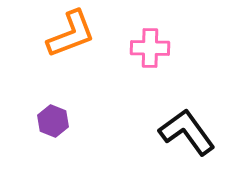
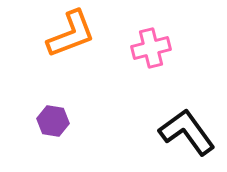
pink cross: moved 1 px right; rotated 15 degrees counterclockwise
purple hexagon: rotated 12 degrees counterclockwise
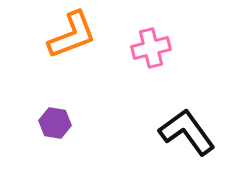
orange L-shape: moved 1 px right, 1 px down
purple hexagon: moved 2 px right, 2 px down
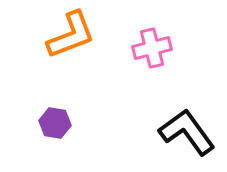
orange L-shape: moved 1 px left
pink cross: moved 1 px right
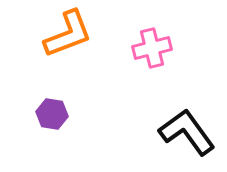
orange L-shape: moved 3 px left, 1 px up
purple hexagon: moved 3 px left, 9 px up
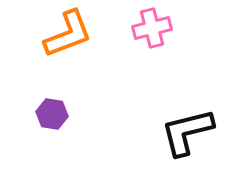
pink cross: moved 20 px up
black L-shape: rotated 68 degrees counterclockwise
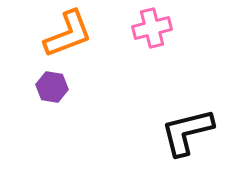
purple hexagon: moved 27 px up
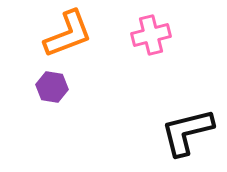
pink cross: moved 1 px left, 7 px down
